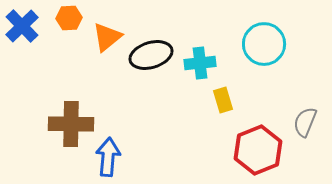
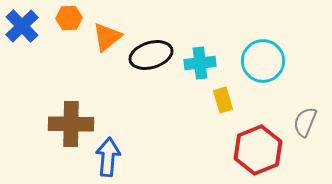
cyan circle: moved 1 px left, 17 px down
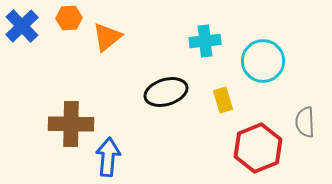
black ellipse: moved 15 px right, 37 px down
cyan cross: moved 5 px right, 22 px up
gray semicircle: rotated 24 degrees counterclockwise
red hexagon: moved 2 px up
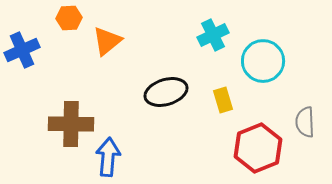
blue cross: moved 24 px down; rotated 20 degrees clockwise
orange triangle: moved 4 px down
cyan cross: moved 8 px right, 6 px up; rotated 20 degrees counterclockwise
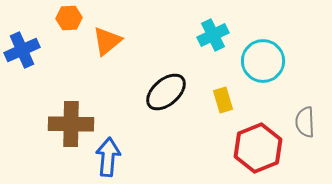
black ellipse: rotated 24 degrees counterclockwise
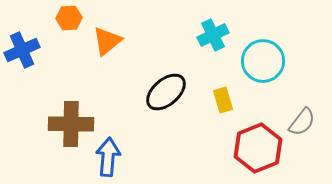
gray semicircle: moved 3 px left; rotated 140 degrees counterclockwise
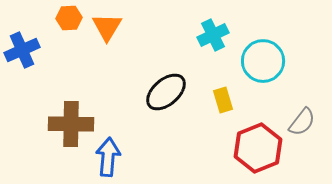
orange triangle: moved 14 px up; rotated 20 degrees counterclockwise
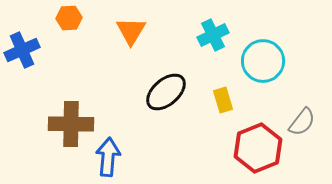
orange triangle: moved 24 px right, 4 px down
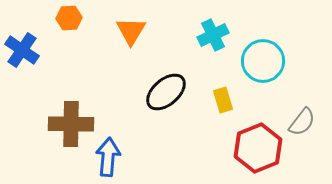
blue cross: rotated 32 degrees counterclockwise
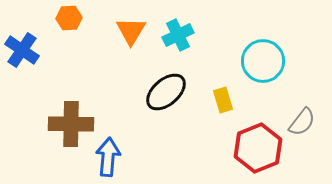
cyan cross: moved 35 px left
